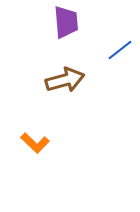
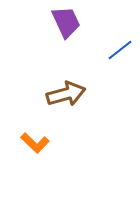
purple trapezoid: rotated 20 degrees counterclockwise
brown arrow: moved 1 px right, 14 px down
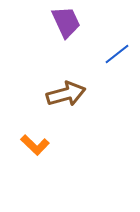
blue line: moved 3 px left, 4 px down
orange L-shape: moved 2 px down
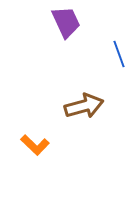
blue line: moved 2 px right; rotated 72 degrees counterclockwise
brown arrow: moved 18 px right, 12 px down
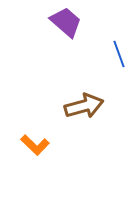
purple trapezoid: rotated 24 degrees counterclockwise
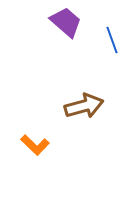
blue line: moved 7 px left, 14 px up
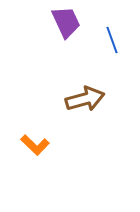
purple trapezoid: rotated 24 degrees clockwise
brown arrow: moved 1 px right, 7 px up
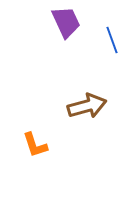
brown arrow: moved 2 px right, 7 px down
orange L-shape: rotated 28 degrees clockwise
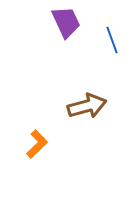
orange L-shape: moved 2 px right, 1 px up; rotated 116 degrees counterclockwise
